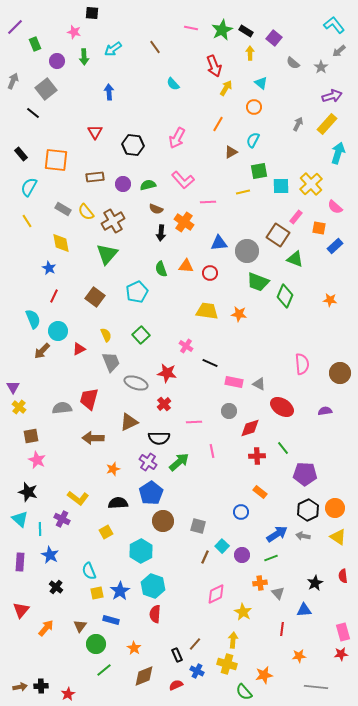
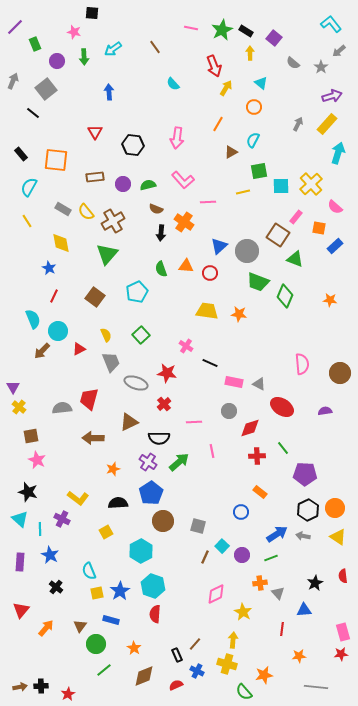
cyan L-shape at (334, 25): moved 3 px left, 1 px up
pink arrow at (177, 138): rotated 20 degrees counterclockwise
blue triangle at (219, 243): moved 3 px down; rotated 36 degrees counterclockwise
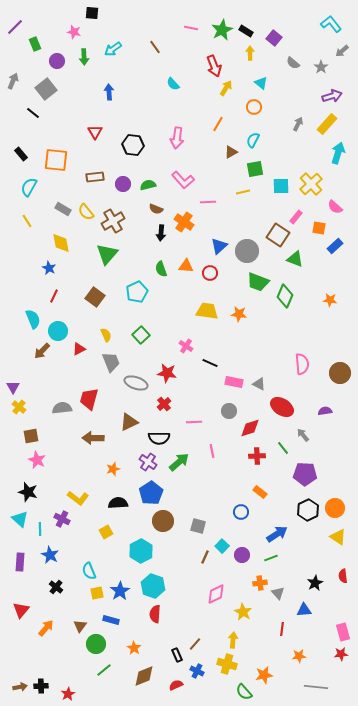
gray arrow at (339, 51): moved 3 px right
green square at (259, 171): moved 4 px left, 2 px up
gray arrow at (303, 536): moved 101 px up; rotated 40 degrees clockwise
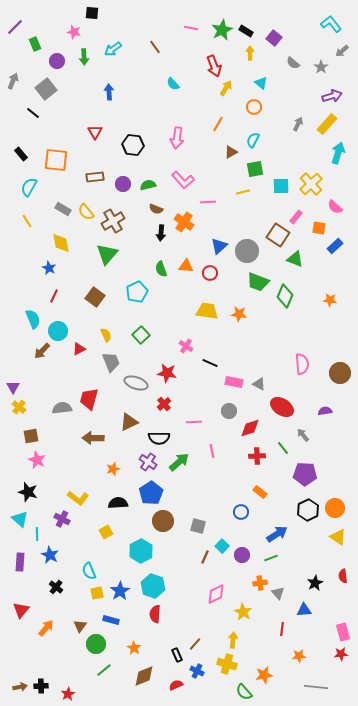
cyan line at (40, 529): moved 3 px left, 5 px down
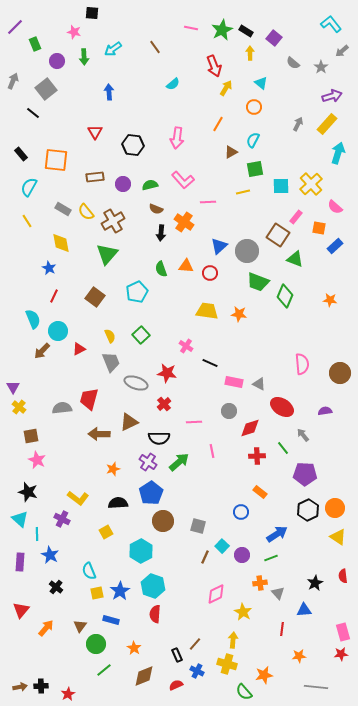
cyan semicircle at (173, 84): rotated 88 degrees counterclockwise
green semicircle at (148, 185): moved 2 px right
yellow semicircle at (106, 335): moved 4 px right, 1 px down
brown arrow at (93, 438): moved 6 px right, 4 px up
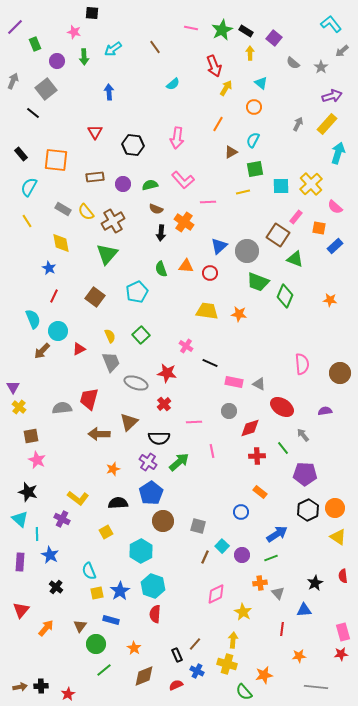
brown triangle at (129, 422): rotated 18 degrees counterclockwise
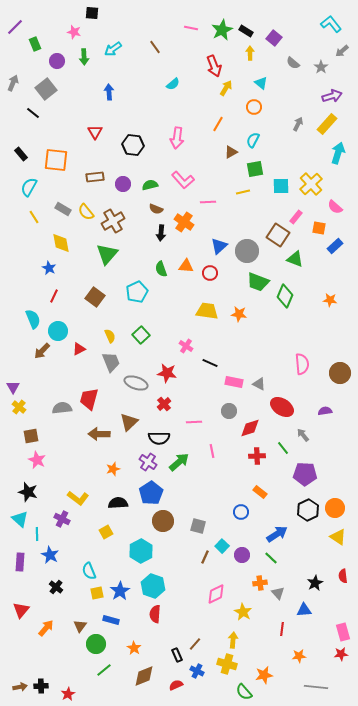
gray arrow at (13, 81): moved 2 px down
yellow line at (27, 221): moved 7 px right, 4 px up
green line at (271, 558): rotated 64 degrees clockwise
